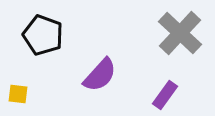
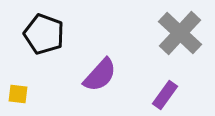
black pentagon: moved 1 px right, 1 px up
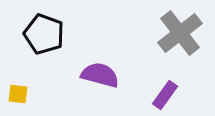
gray cross: rotated 9 degrees clockwise
purple semicircle: rotated 117 degrees counterclockwise
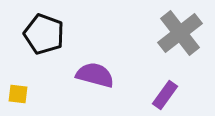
purple semicircle: moved 5 px left
